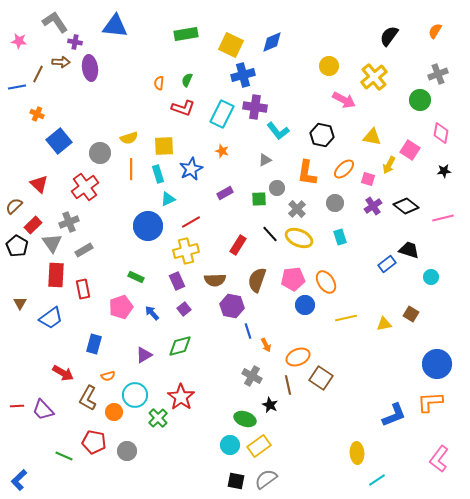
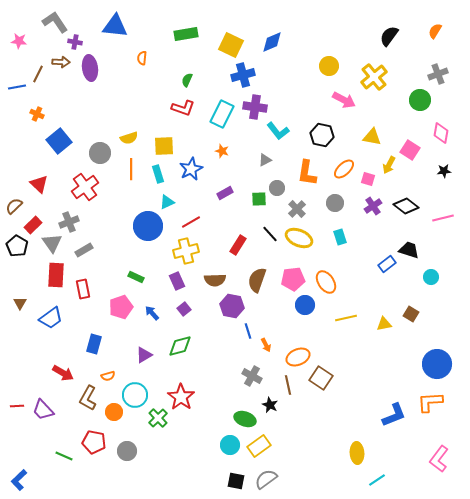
orange semicircle at (159, 83): moved 17 px left, 25 px up
cyan triangle at (168, 199): moved 1 px left, 3 px down
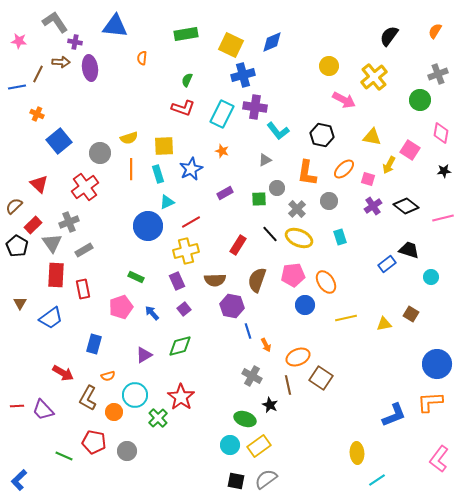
gray circle at (335, 203): moved 6 px left, 2 px up
pink pentagon at (293, 279): moved 4 px up
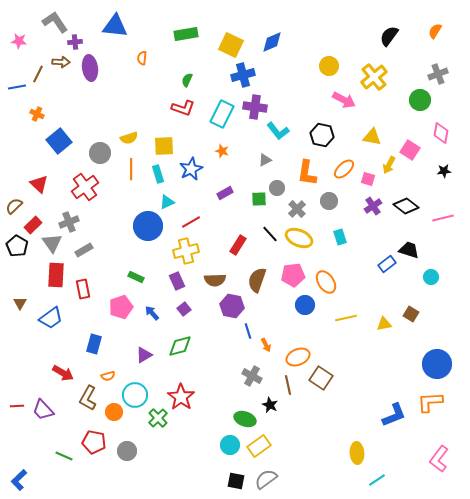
purple cross at (75, 42): rotated 16 degrees counterclockwise
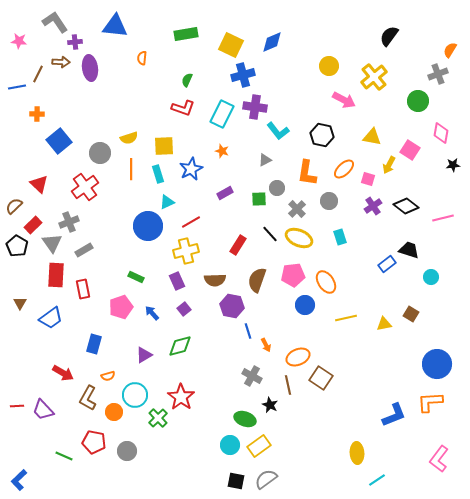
orange semicircle at (435, 31): moved 15 px right, 19 px down
green circle at (420, 100): moved 2 px left, 1 px down
orange cross at (37, 114): rotated 24 degrees counterclockwise
black star at (444, 171): moved 9 px right, 6 px up
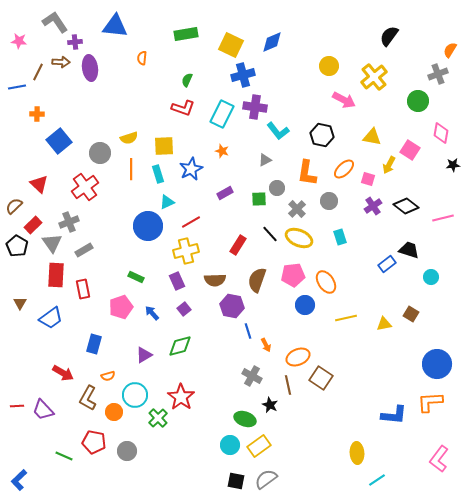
brown line at (38, 74): moved 2 px up
blue L-shape at (394, 415): rotated 28 degrees clockwise
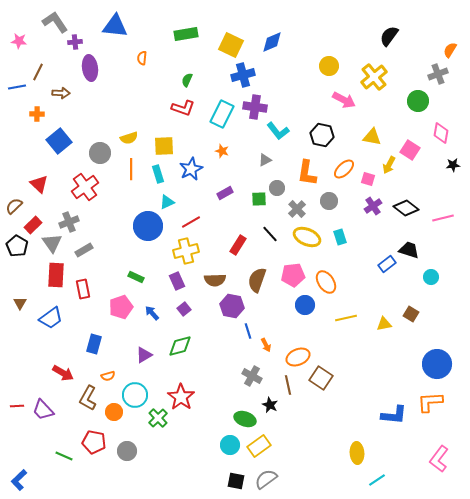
brown arrow at (61, 62): moved 31 px down
black diamond at (406, 206): moved 2 px down
yellow ellipse at (299, 238): moved 8 px right, 1 px up
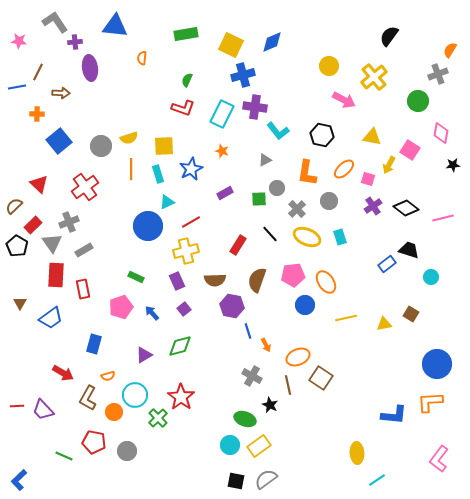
gray circle at (100, 153): moved 1 px right, 7 px up
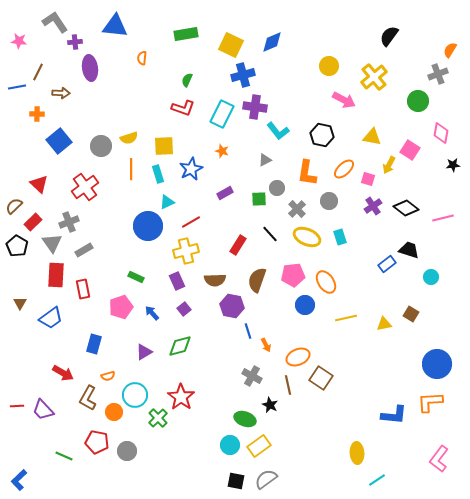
red rectangle at (33, 225): moved 3 px up
purple triangle at (144, 355): moved 3 px up
red pentagon at (94, 442): moved 3 px right
